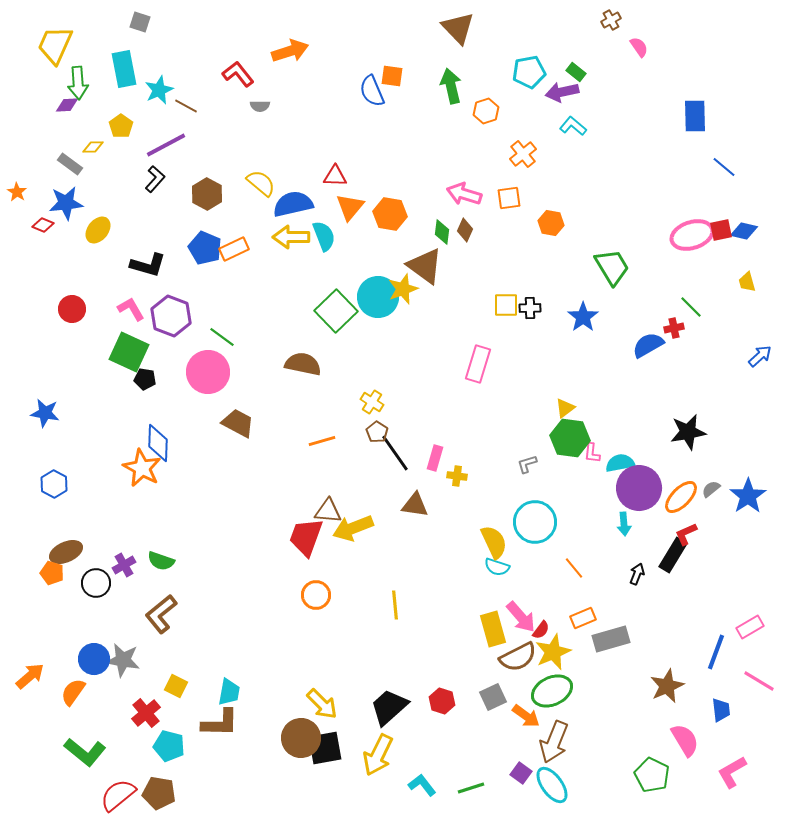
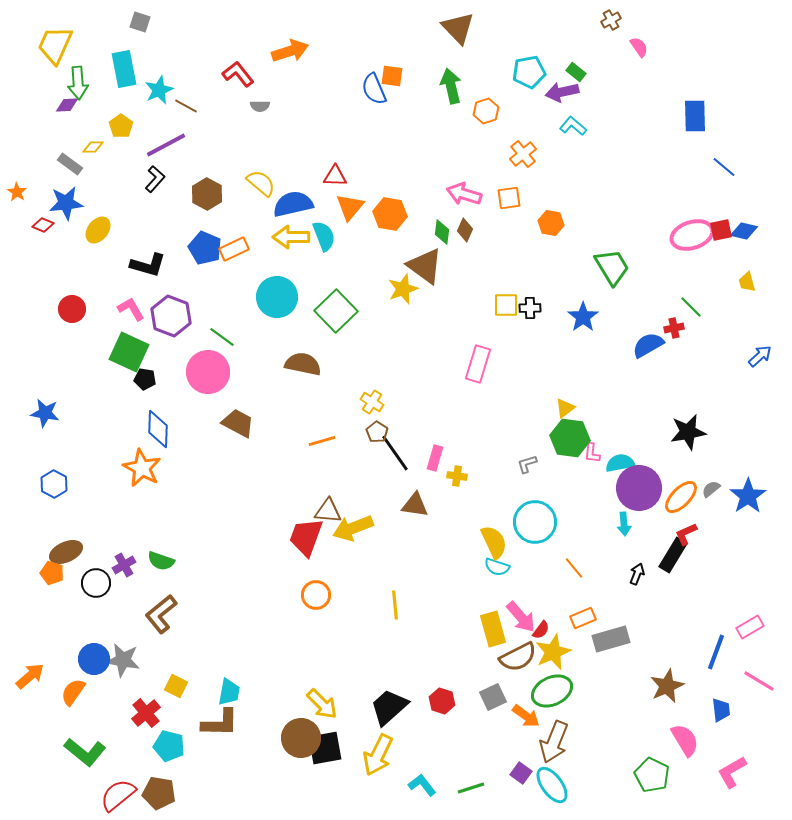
blue semicircle at (372, 91): moved 2 px right, 2 px up
cyan circle at (378, 297): moved 101 px left
blue diamond at (158, 443): moved 14 px up
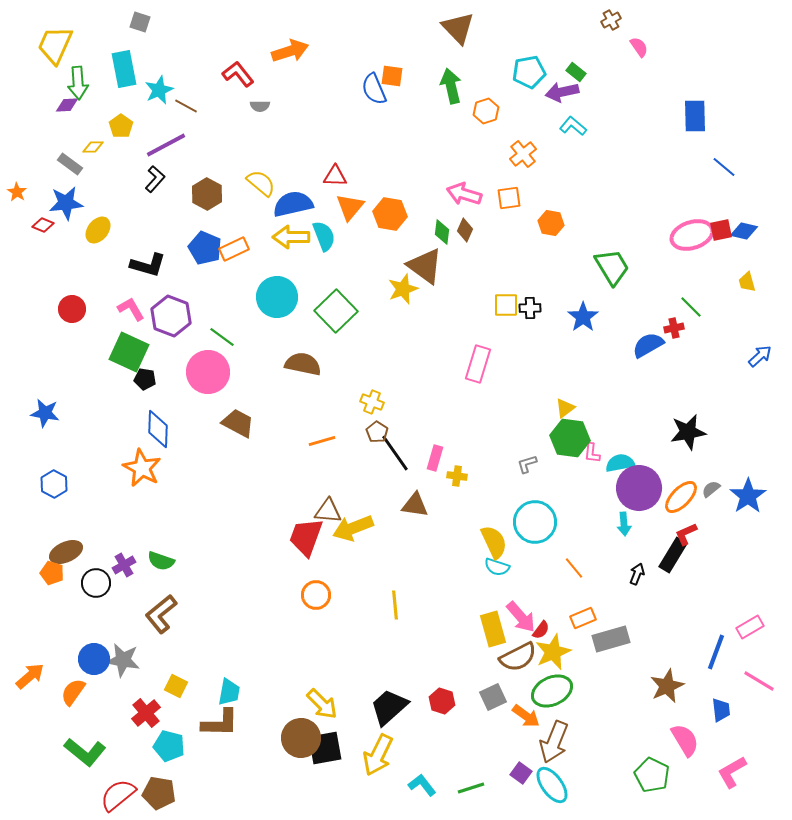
yellow cross at (372, 402): rotated 10 degrees counterclockwise
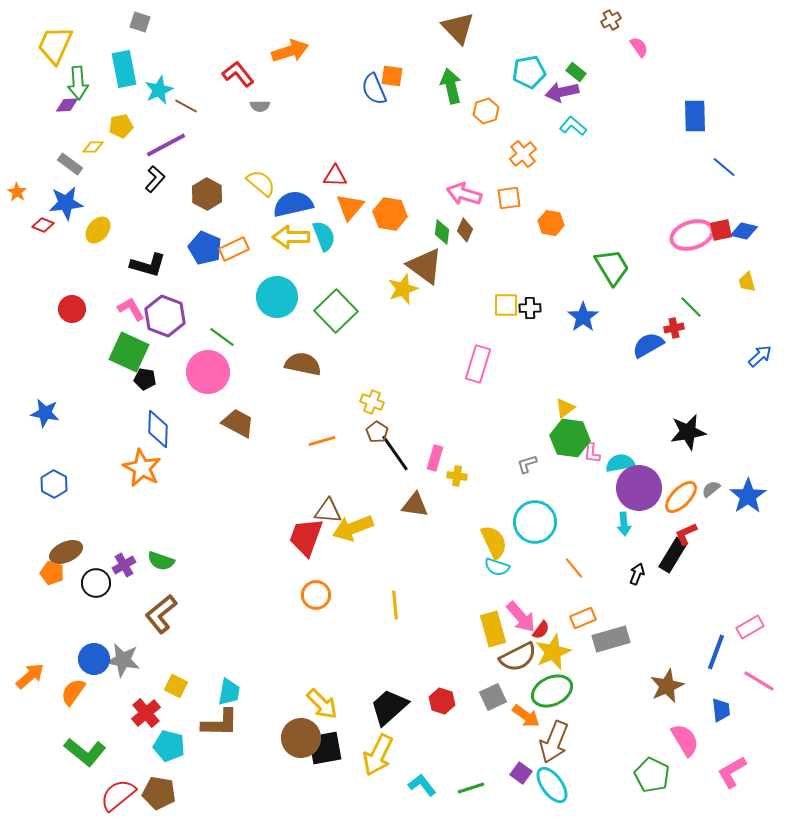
yellow pentagon at (121, 126): rotated 25 degrees clockwise
purple hexagon at (171, 316): moved 6 px left
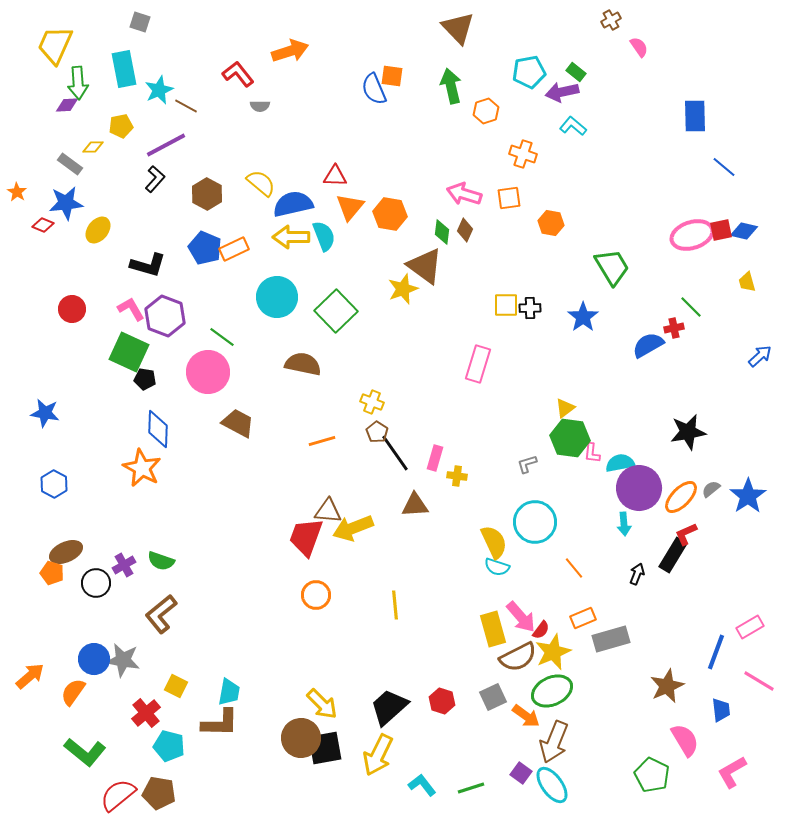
orange cross at (523, 154): rotated 32 degrees counterclockwise
brown triangle at (415, 505): rotated 12 degrees counterclockwise
